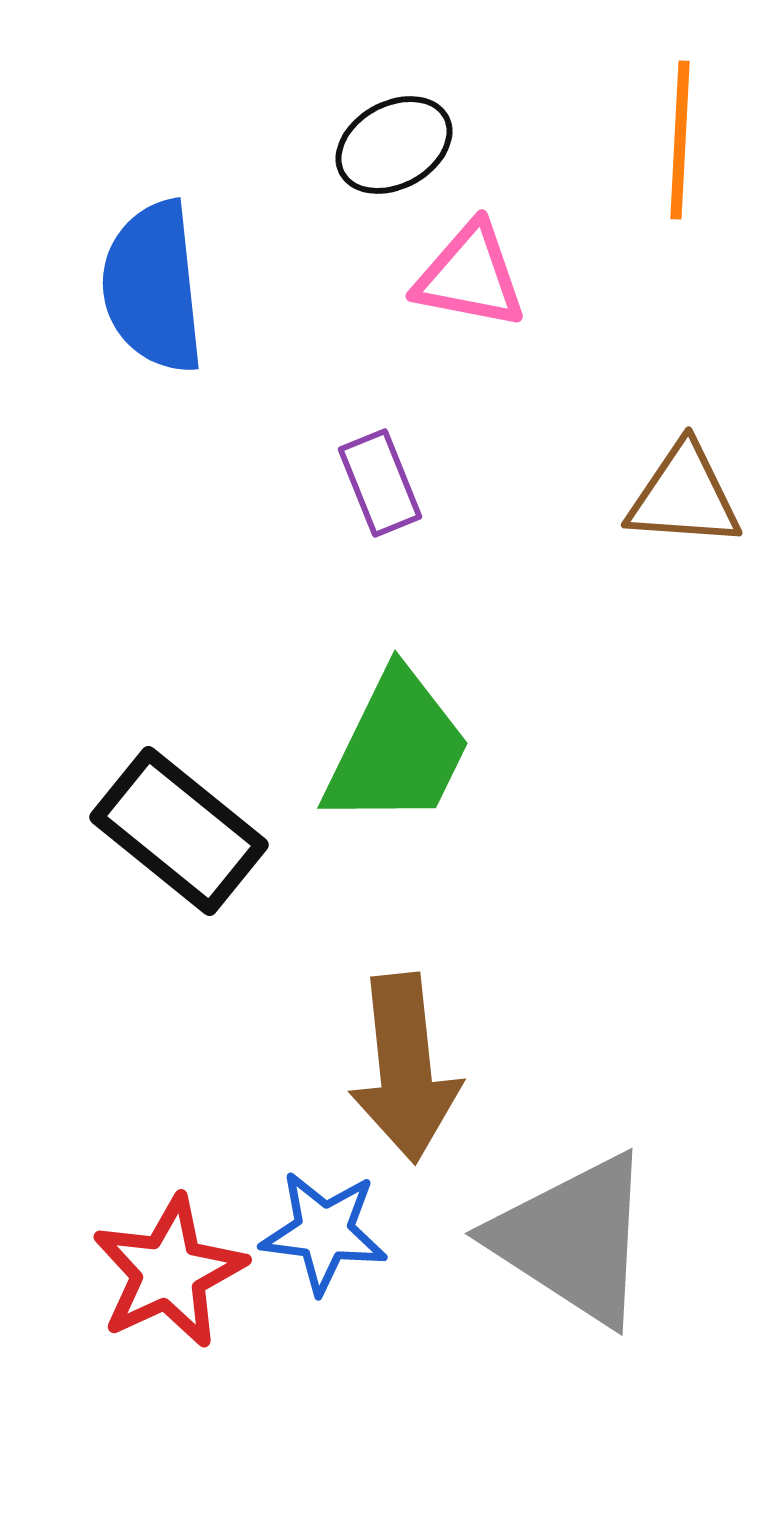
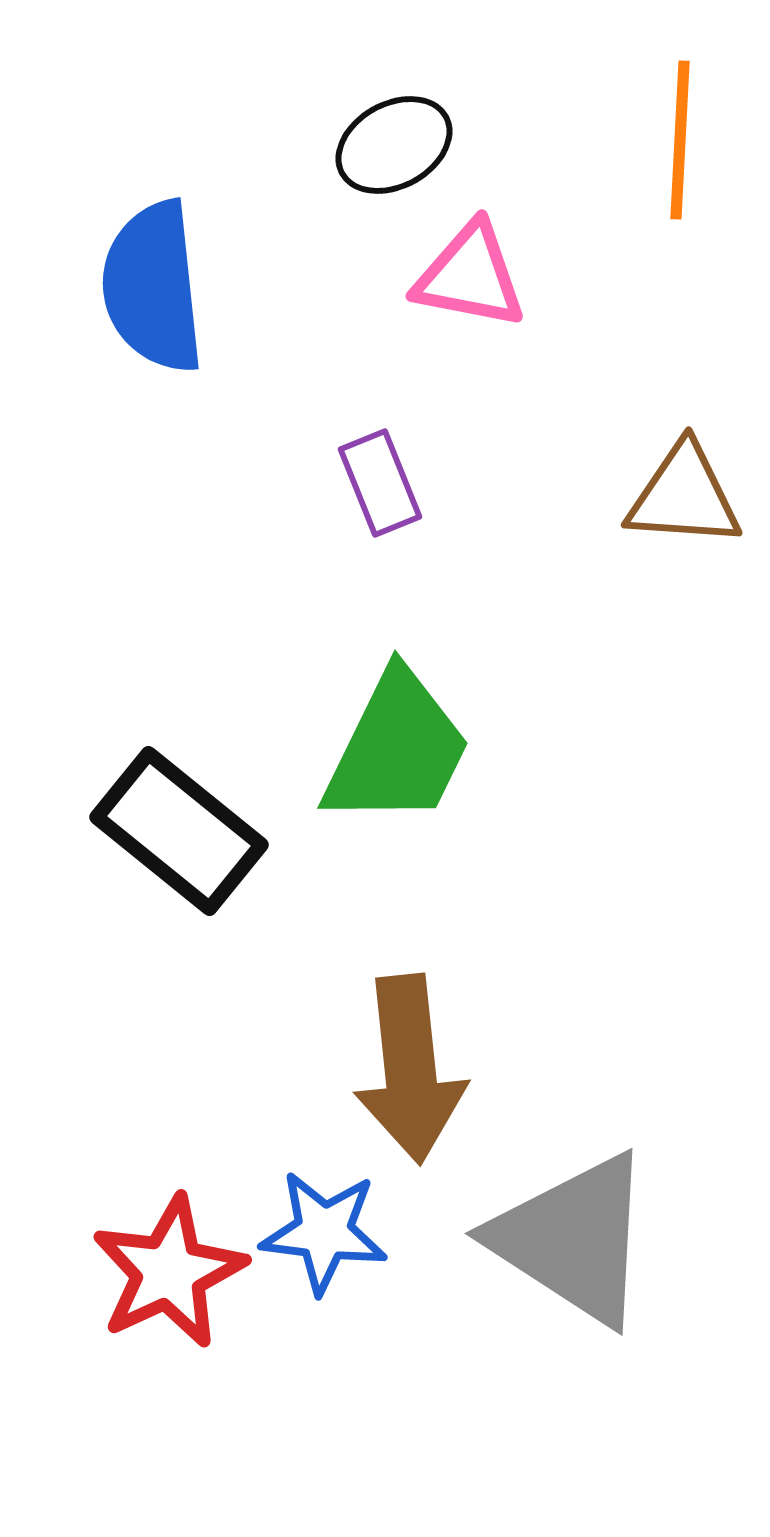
brown arrow: moved 5 px right, 1 px down
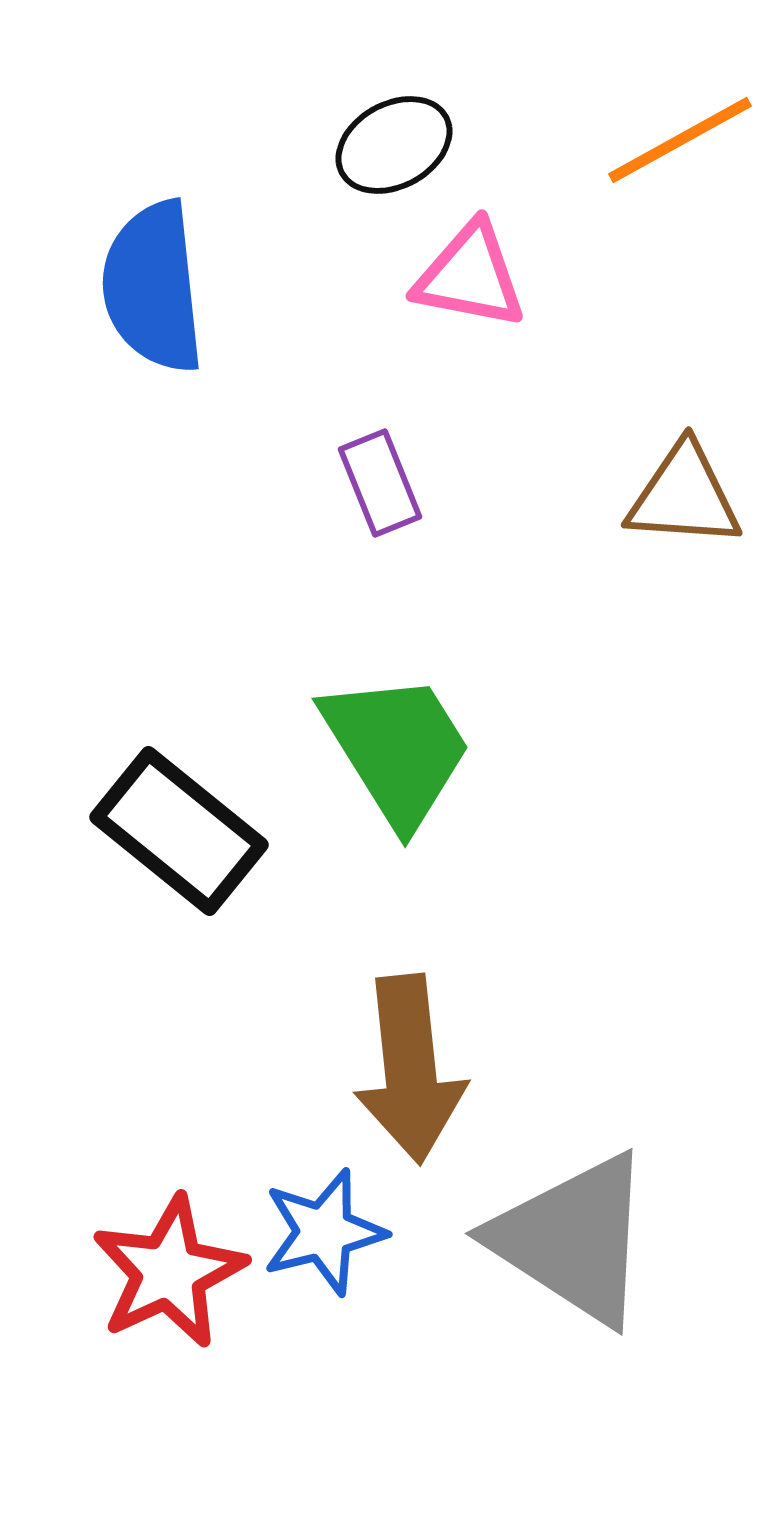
orange line: rotated 58 degrees clockwise
green trapezoid: rotated 58 degrees counterclockwise
blue star: rotated 21 degrees counterclockwise
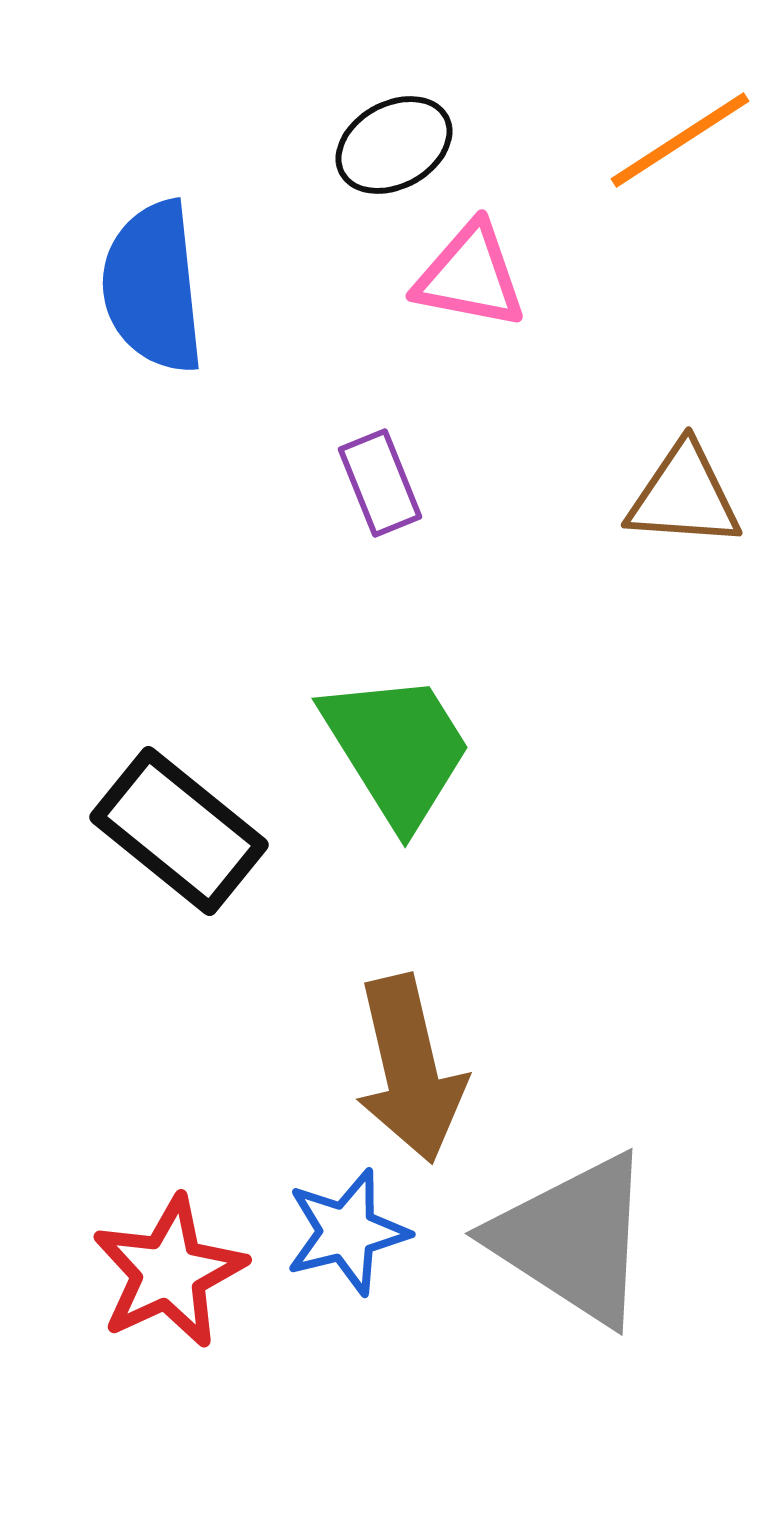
orange line: rotated 4 degrees counterclockwise
brown arrow: rotated 7 degrees counterclockwise
blue star: moved 23 px right
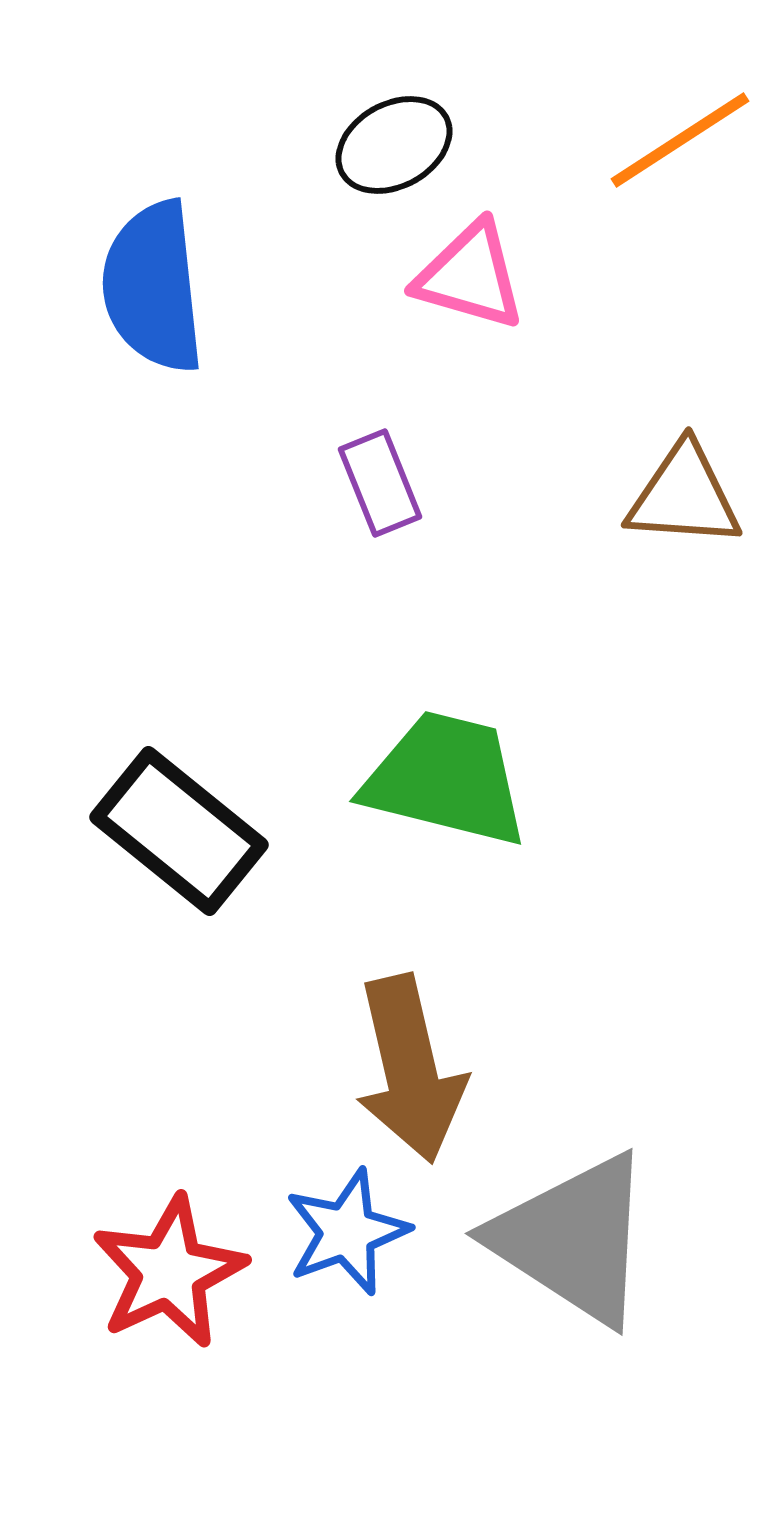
pink triangle: rotated 5 degrees clockwise
green trapezoid: moved 49 px right, 30 px down; rotated 44 degrees counterclockwise
blue star: rotated 6 degrees counterclockwise
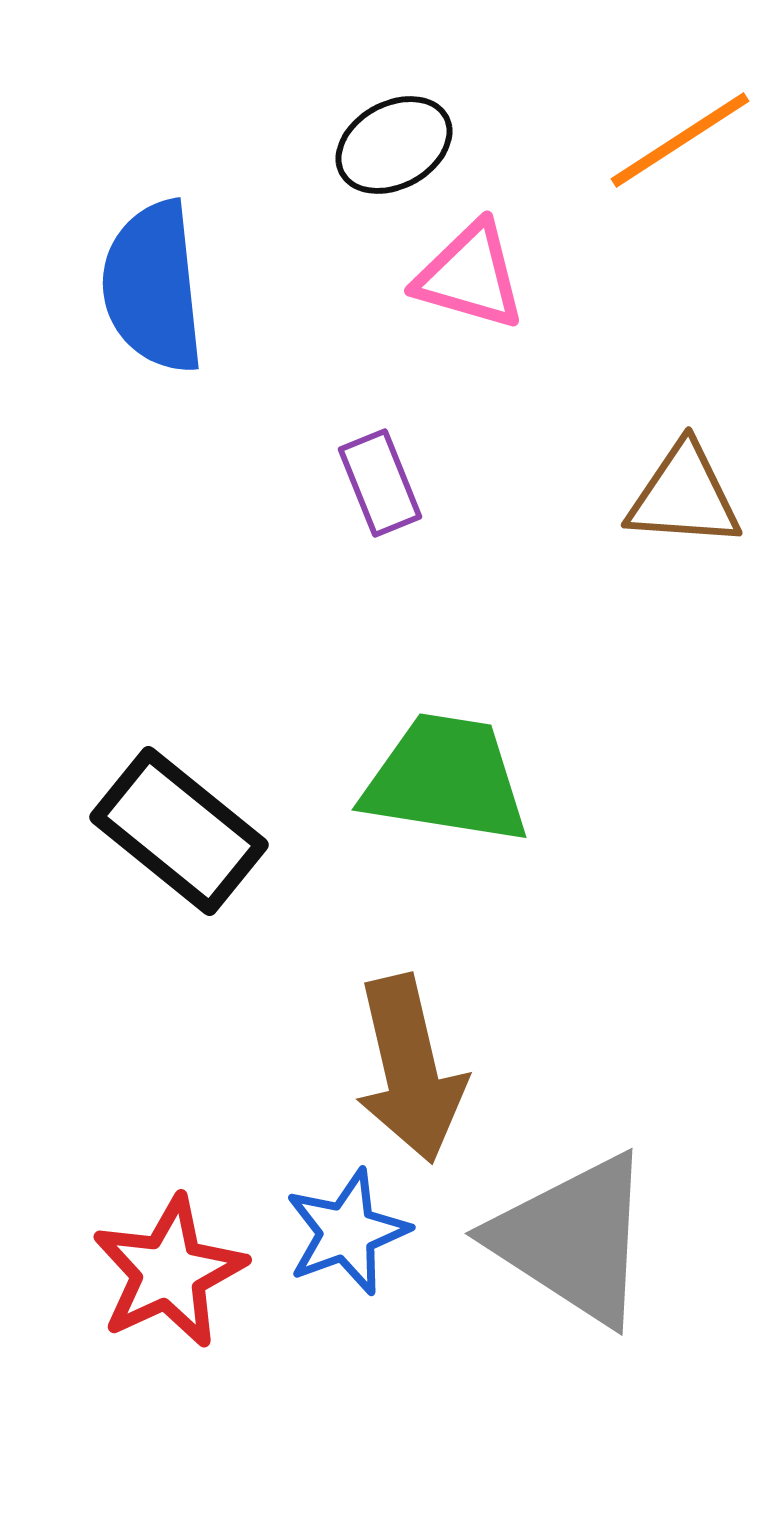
green trapezoid: rotated 5 degrees counterclockwise
